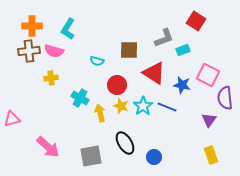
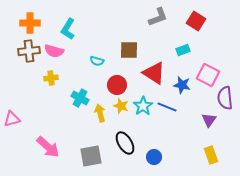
orange cross: moved 2 px left, 3 px up
gray L-shape: moved 6 px left, 21 px up
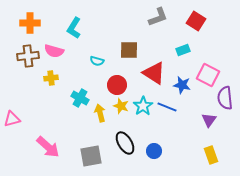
cyan L-shape: moved 6 px right, 1 px up
brown cross: moved 1 px left, 5 px down
blue circle: moved 6 px up
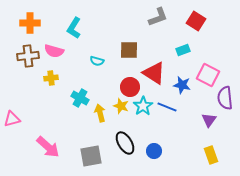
red circle: moved 13 px right, 2 px down
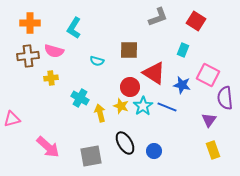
cyan rectangle: rotated 48 degrees counterclockwise
yellow rectangle: moved 2 px right, 5 px up
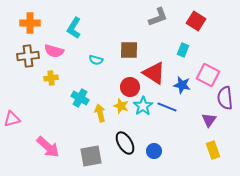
cyan semicircle: moved 1 px left, 1 px up
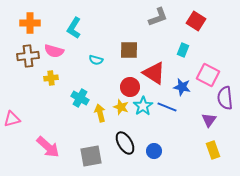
blue star: moved 2 px down
yellow star: moved 1 px down
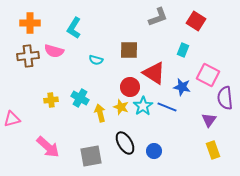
yellow cross: moved 22 px down
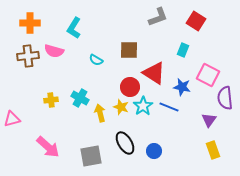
cyan semicircle: rotated 16 degrees clockwise
blue line: moved 2 px right
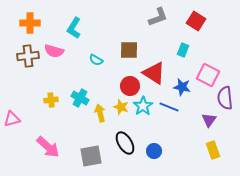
red circle: moved 1 px up
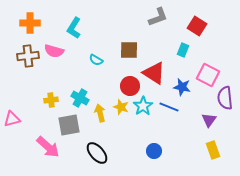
red square: moved 1 px right, 5 px down
black ellipse: moved 28 px left, 10 px down; rotated 10 degrees counterclockwise
gray square: moved 22 px left, 31 px up
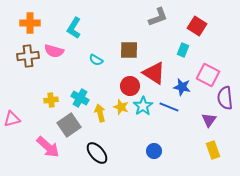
gray square: rotated 25 degrees counterclockwise
